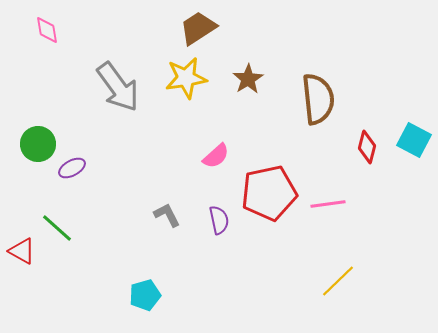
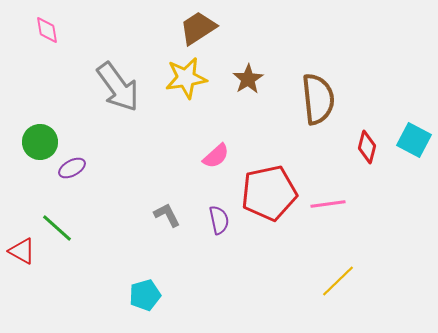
green circle: moved 2 px right, 2 px up
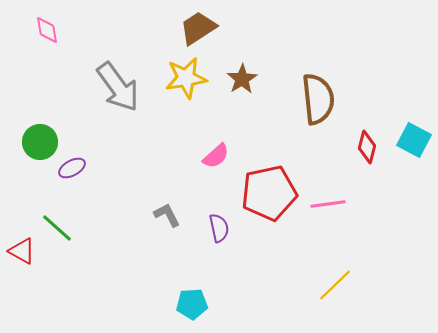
brown star: moved 6 px left
purple semicircle: moved 8 px down
yellow line: moved 3 px left, 4 px down
cyan pentagon: moved 47 px right, 9 px down; rotated 12 degrees clockwise
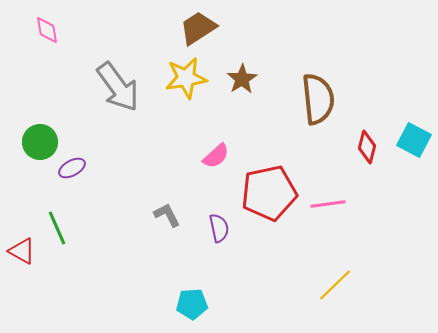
green line: rotated 24 degrees clockwise
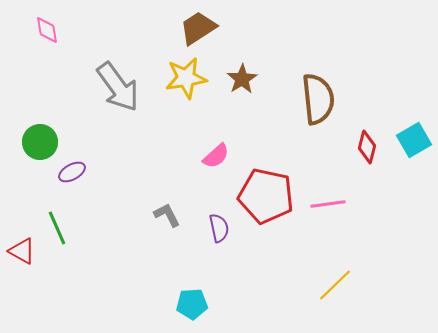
cyan square: rotated 32 degrees clockwise
purple ellipse: moved 4 px down
red pentagon: moved 3 px left, 3 px down; rotated 24 degrees clockwise
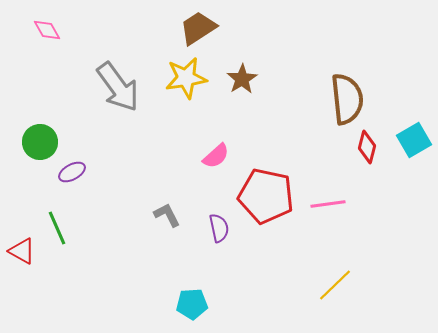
pink diamond: rotated 20 degrees counterclockwise
brown semicircle: moved 29 px right
